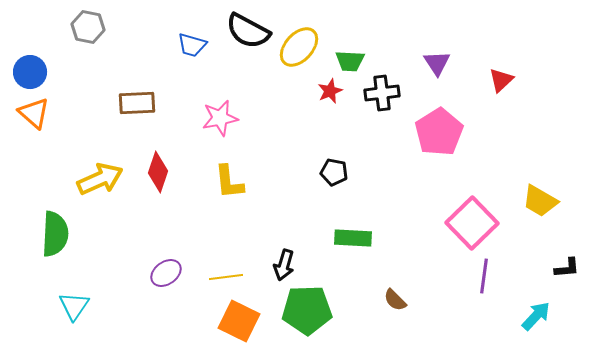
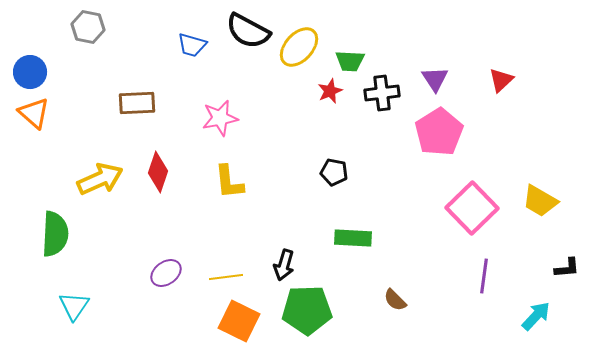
purple triangle: moved 2 px left, 16 px down
pink square: moved 15 px up
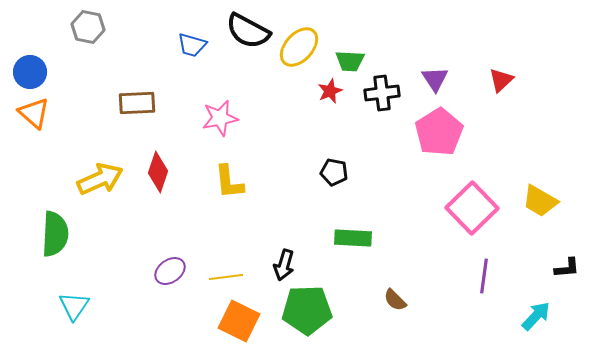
purple ellipse: moved 4 px right, 2 px up
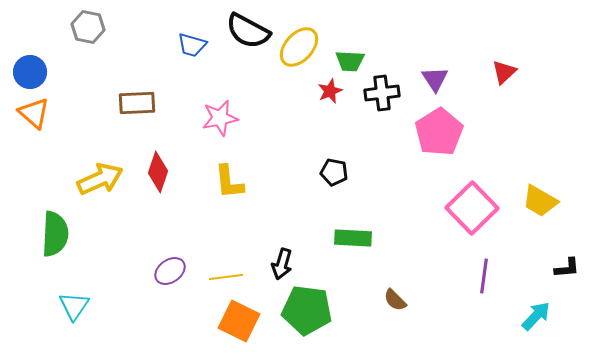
red triangle: moved 3 px right, 8 px up
black arrow: moved 2 px left, 1 px up
green pentagon: rotated 9 degrees clockwise
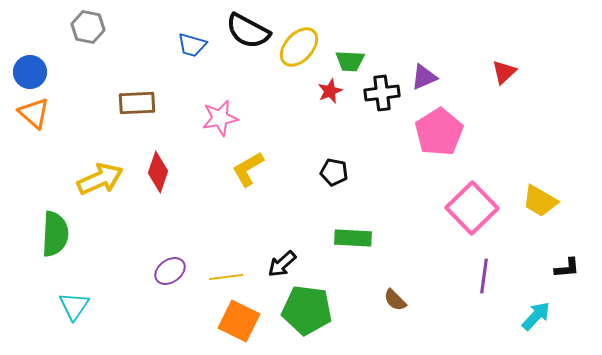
purple triangle: moved 11 px left, 2 px up; rotated 40 degrees clockwise
yellow L-shape: moved 19 px right, 13 px up; rotated 66 degrees clockwise
black arrow: rotated 32 degrees clockwise
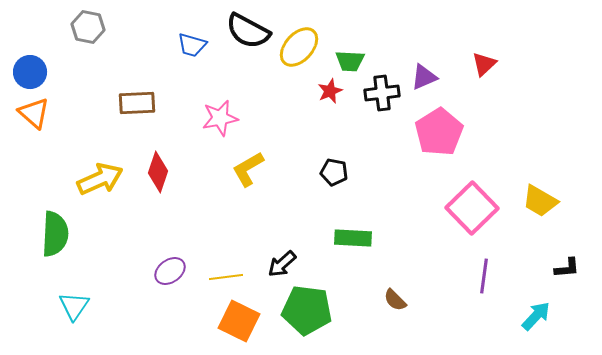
red triangle: moved 20 px left, 8 px up
